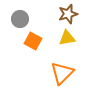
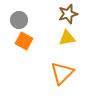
gray circle: moved 1 px left, 1 px down
orange square: moved 9 px left
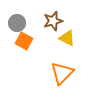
brown star: moved 15 px left, 7 px down
gray circle: moved 2 px left, 3 px down
yellow triangle: rotated 36 degrees clockwise
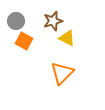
gray circle: moved 1 px left, 2 px up
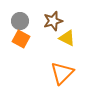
gray circle: moved 4 px right
orange square: moved 3 px left, 2 px up
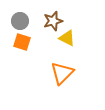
orange square: moved 1 px right, 3 px down; rotated 12 degrees counterclockwise
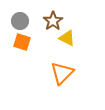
brown star: rotated 18 degrees counterclockwise
